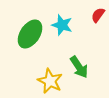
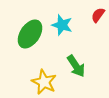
green arrow: moved 3 px left, 1 px up
yellow star: moved 6 px left, 1 px down
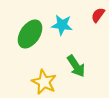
cyan star: rotated 10 degrees counterclockwise
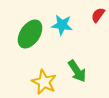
green arrow: moved 1 px right, 5 px down
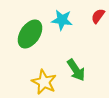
red semicircle: moved 1 px down
cyan star: moved 5 px up
green arrow: moved 1 px left, 1 px up
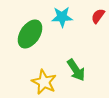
cyan star: moved 3 px up; rotated 10 degrees counterclockwise
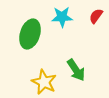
red semicircle: moved 2 px left
green ellipse: rotated 16 degrees counterclockwise
